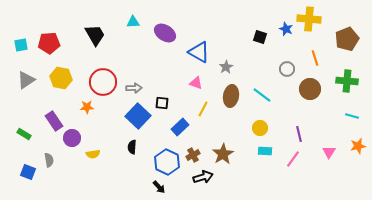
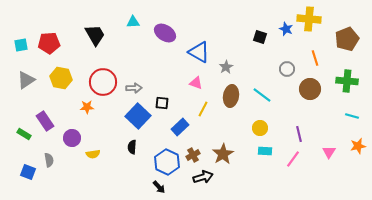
purple rectangle at (54, 121): moved 9 px left
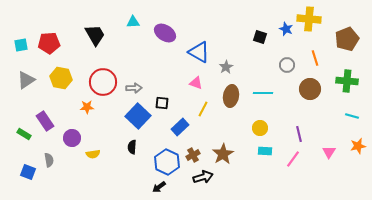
gray circle at (287, 69): moved 4 px up
cyan line at (262, 95): moved 1 px right, 2 px up; rotated 36 degrees counterclockwise
black arrow at (159, 187): rotated 96 degrees clockwise
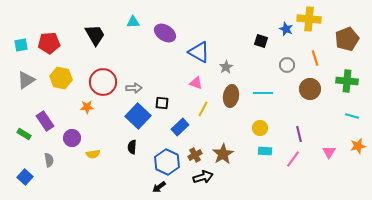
black square at (260, 37): moved 1 px right, 4 px down
brown cross at (193, 155): moved 2 px right
blue square at (28, 172): moved 3 px left, 5 px down; rotated 21 degrees clockwise
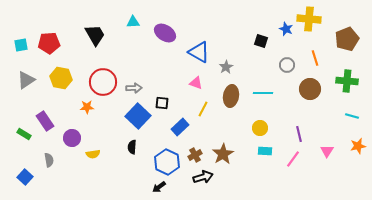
pink triangle at (329, 152): moved 2 px left, 1 px up
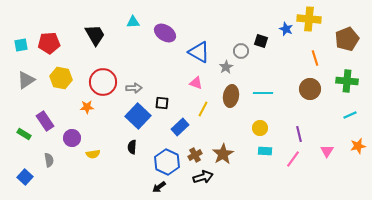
gray circle at (287, 65): moved 46 px left, 14 px up
cyan line at (352, 116): moved 2 px left, 1 px up; rotated 40 degrees counterclockwise
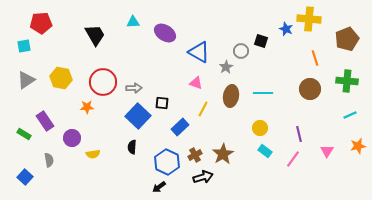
red pentagon at (49, 43): moved 8 px left, 20 px up
cyan square at (21, 45): moved 3 px right, 1 px down
cyan rectangle at (265, 151): rotated 32 degrees clockwise
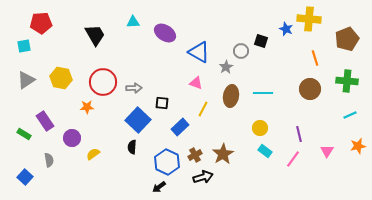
blue square at (138, 116): moved 4 px down
yellow semicircle at (93, 154): rotated 152 degrees clockwise
